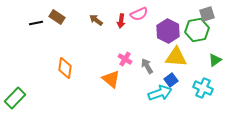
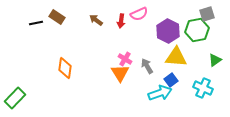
orange triangle: moved 9 px right, 6 px up; rotated 18 degrees clockwise
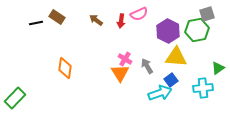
green triangle: moved 3 px right, 8 px down
cyan cross: rotated 30 degrees counterclockwise
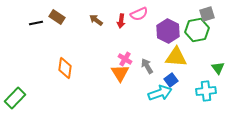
green triangle: rotated 32 degrees counterclockwise
cyan cross: moved 3 px right, 3 px down
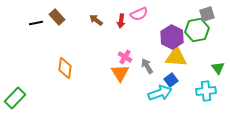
brown rectangle: rotated 14 degrees clockwise
purple hexagon: moved 4 px right, 6 px down
pink cross: moved 2 px up
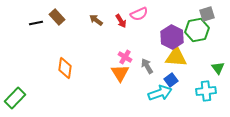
red arrow: rotated 40 degrees counterclockwise
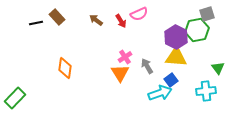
purple hexagon: moved 4 px right
pink cross: rotated 24 degrees clockwise
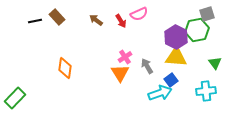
black line: moved 1 px left, 2 px up
green triangle: moved 3 px left, 5 px up
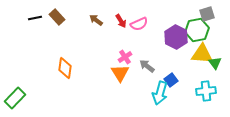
pink semicircle: moved 10 px down
black line: moved 3 px up
yellow triangle: moved 26 px right, 3 px up
gray arrow: rotated 21 degrees counterclockwise
cyan arrow: rotated 125 degrees clockwise
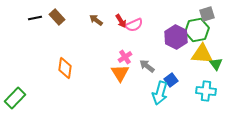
pink semicircle: moved 5 px left, 1 px down
green triangle: moved 1 px right, 1 px down
cyan cross: rotated 12 degrees clockwise
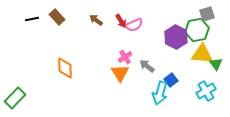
black line: moved 3 px left, 1 px down
orange diamond: rotated 10 degrees counterclockwise
cyan cross: rotated 36 degrees counterclockwise
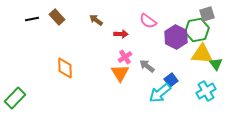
red arrow: moved 13 px down; rotated 56 degrees counterclockwise
pink semicircle: moved 14 px right, 4 px up; rotated 60 degrees clockwise
cyan arrow: rotated 35 degrees clockwise
